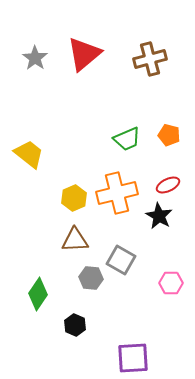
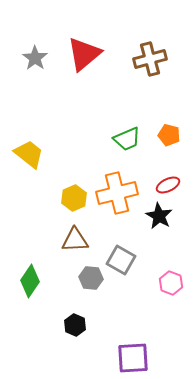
pink hexagon: rotated 20 degrees clockwise
green diamond: moved 8 px left, 13 px up
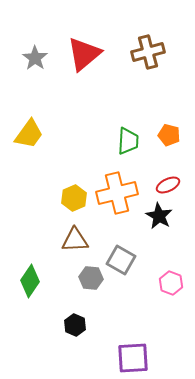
brown cross: moved 2 px left, 7 px up
green trapezoid: moved 1 px right, 2 px down; rotated 64 degrees counterclockwise
yellow trapezoid: moved 20 px up; rotated 88 degrees clockwise
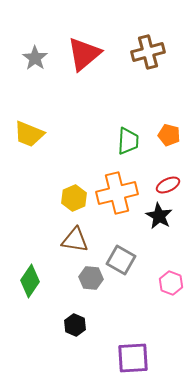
yellow trapezoid: rotated 76 degrees clockwise
brown triangle: rotated 12 degrees clockwise
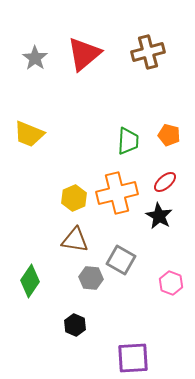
red ellipse: moved 3 px left, 3 px up; rotated 15 degrees counterclockwise
